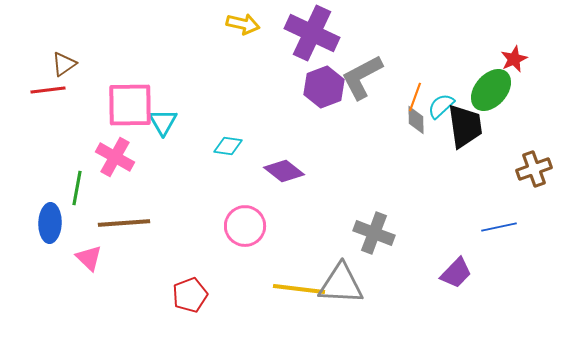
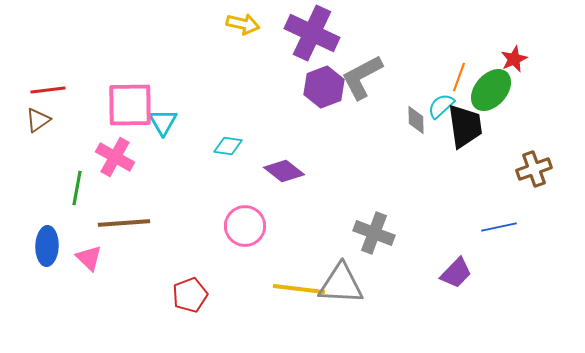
brown triangle: moved 26 px left, 56 px down
orange line: moved 44 px right, 20 px up
blue ellipse: moved 3 px left, 23 px down
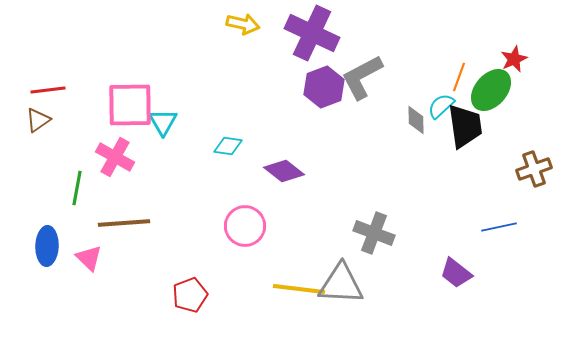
purple trapezoid: rotated 84 degrees clockwise
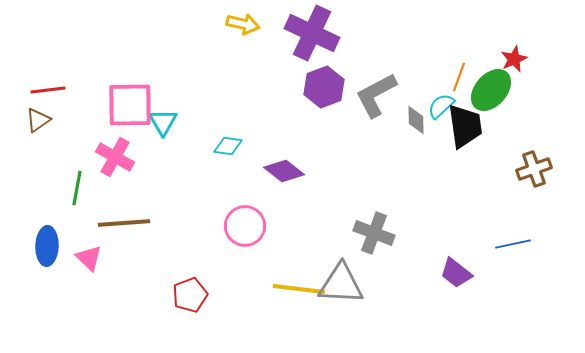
gray L-shape: moved 14 px right, 18 px down
blue line: moved 14 px right, 17 px down
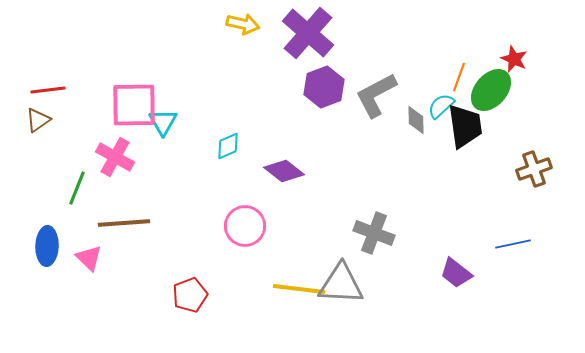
purple cross: moved 4 px left; rotated 16 degrees clockwise
red star: rotated 24 degrees counterclockwise
pink square: moved 4 px right
cyan diamond: rotated 32 degrees counterclockwise
green line: rotated 12 degrees clockwise
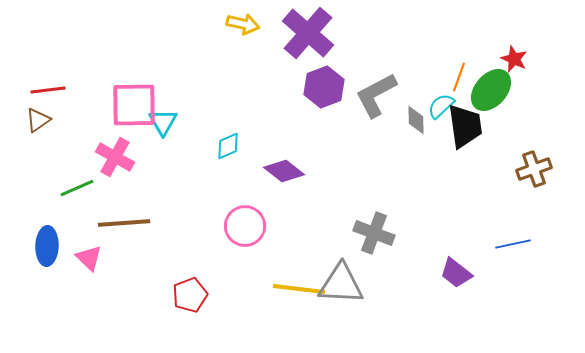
green line: rotated 44 degrees clockwise
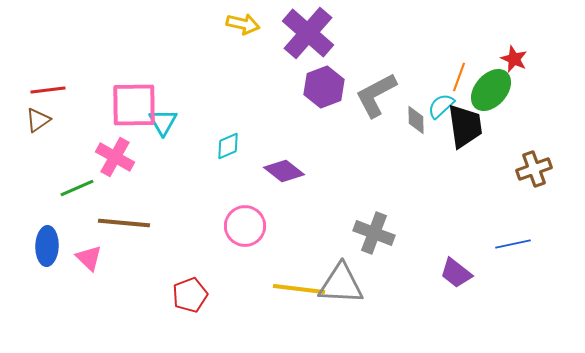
brown line: rotated 9 degrees clockwise
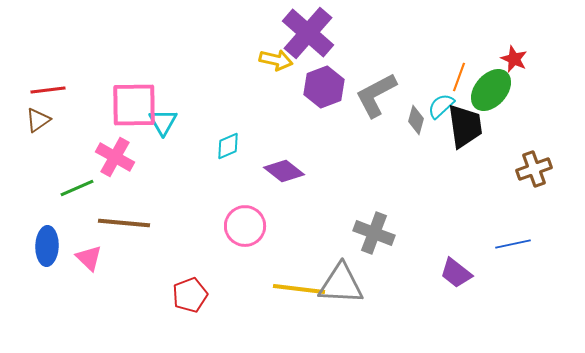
yellow arrow: moved 33 px right, 36 px down
gray diamond: rotated 16 degrees clockwise
